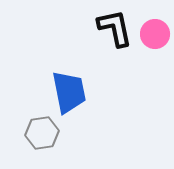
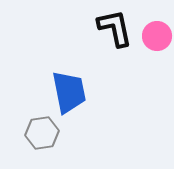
pink circle: moved 2 px right, 2 px down
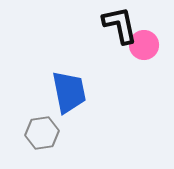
black L-shape: moved 5 px right, 3 px up
pink circle: moved 13 px left, 9 px down
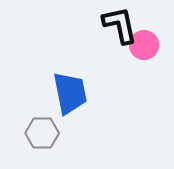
blue trapezoid: moved 1 px right, 1 px down
gray hexagon: rotated 8 degrees clockwise
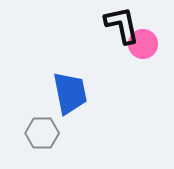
black L-shape: moved 2 px right
pink circle: moved 1 px left, 1 px up
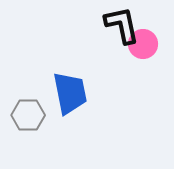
gray hexagon: moved 14 px left, 18 px up
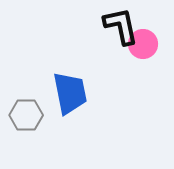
black L-shape: moved 1 px left, 1 px down
gray hexagon: moved 2 px left
